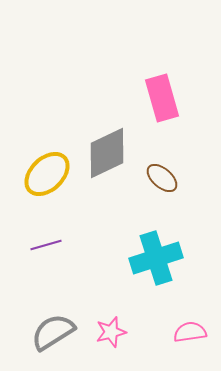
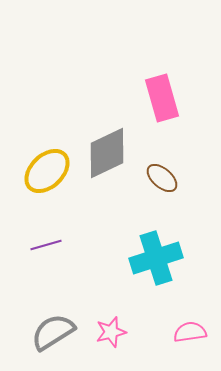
yellow ellipse: moved 3 px up
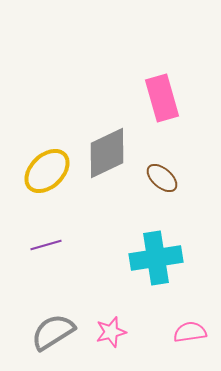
cyan cross: rotated 9 degrees clockwise
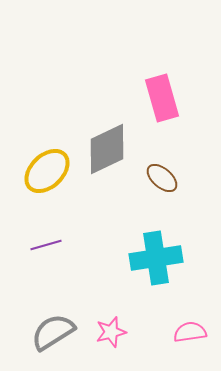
gray diamond: moved 4 px up
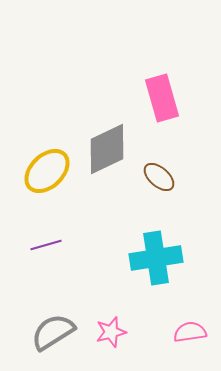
brown ellipse: moved 3 px left, 1 px up
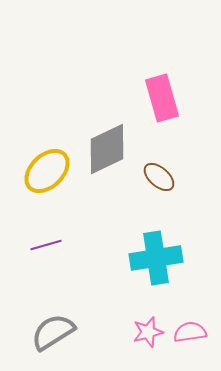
pink star: moved 37 px right
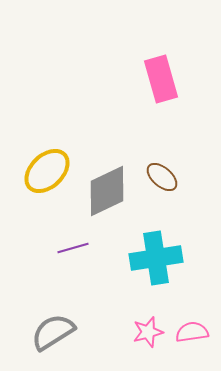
pink rectangle: moved 1 px left, 19 px up
gray diamond: moved 42 px down
brown ellipse: moved 3 px right
purple line: moved 27 px right, 3 px down
pink semicircle: moved 2 px right
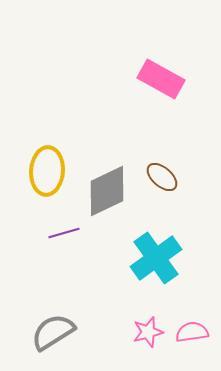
pink rectangle: rotated 45 degrees counterclockwise
yellow ellipse: rotated 42 degrees counterclockwise
purple line: moved 9 px left, 15 px up
cyan cross: rotated 27 degrees counterclockwise
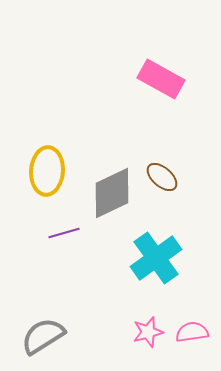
gray diamond: moved 5 px right, 2 px down
gray semicircle: moved 10 px left, 4 px down
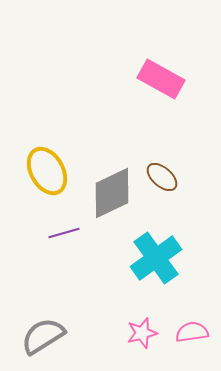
yellow ellipse: rotated 33 degrees counterclockwise
pink star: moved 6 px left, 1 px down
